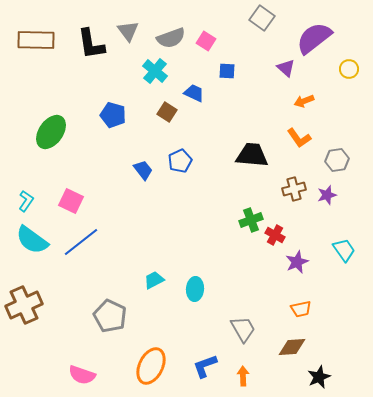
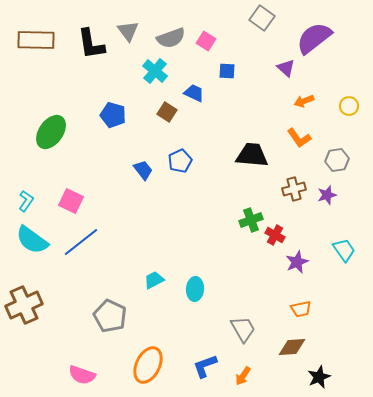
yellow circle at (349, 69): moved 37 px down
orange ellipse at (151, 366): moved 3 px left, 1 px up
orange arrow at (243, 376): rotated 144 degrees counterclockwise
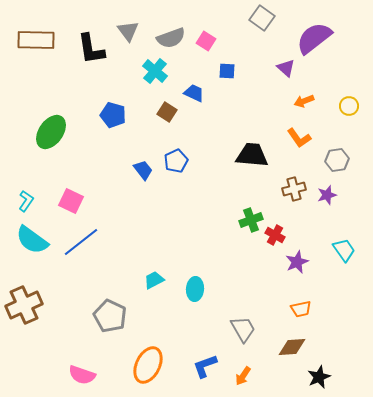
black L-shape at (91, 44): moved 5 px down
blue pentagon at (180, 161): moved 4 px left
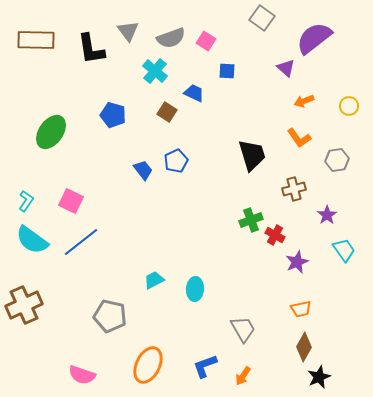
black trapezoid at (252, 155): rotated 68 degrees clockwise
purple star at (327, 195): moved 20 px down; rotated 18 degrees counterclockwise
gray pentagon at (110, 316): rotated 12 degrees counterclockwise
brown diamond at (292, 347): moved 12 px right; rotated 56 degrees counterclockwise
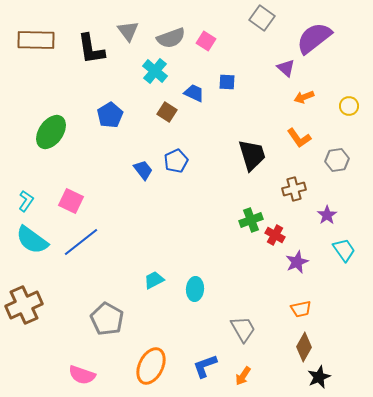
blue square at (227, 71): moved 11 px down
orange arrow at (304, 101): moved 4 px up
blue pentagon at (113, 115): moved 3 px left; rotated 25 degrees clockwise
gray pentagon at (110, 316): moved 3 px left, 3 px down; rotated 16 degrees clockwise
orange ellipse at (148, 365): moved 3 px right, 1 px down
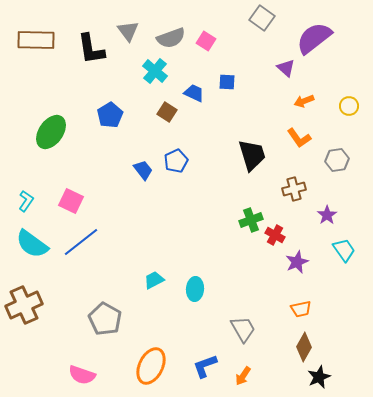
orange arrow at (304, 97): moved 4 px down
cyan semicircle at (32, 240): moved 4 px down
gray pentagon at (107, 319): moved 2 px left
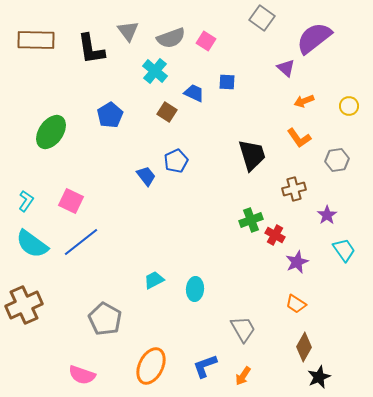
blue trapezoid at (143, 170): moved 3 px right, 6 px down
orange trapezoid at (301, 309): moved 5 px left, 5 px up; rotated 45 degrees clockwise
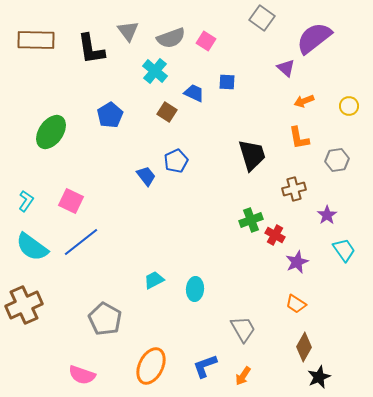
orange L-shape at (299, 138): rotated 25 degrees clockwise
cyan semicircle at (32, 244): moved 3 px down
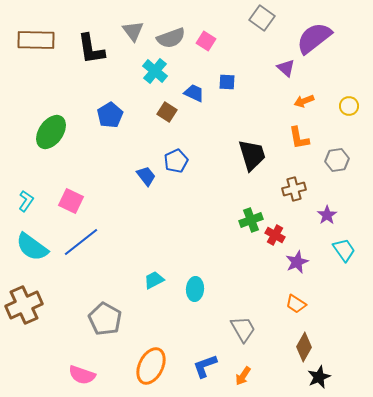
gray triangle at (128, 31): moved 5 px right
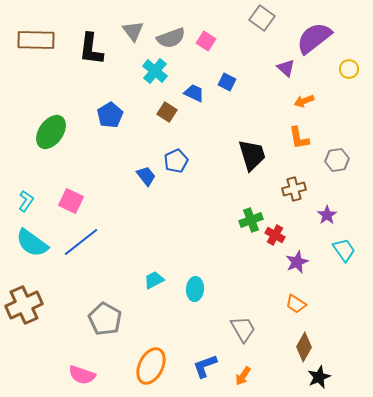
black L-shape at (91, 49): rotated 16 degrees clockwise
blue square at (227, 82): rotated 24 degrees clockwise
yellow circle at (349, 106): moved 37 px up
cyan semicircle at (32, 247): moved 4 px up
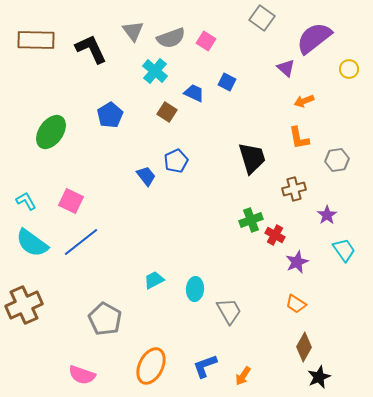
black L-shape at (91, 49): rotated 148 degrees clockwise
black trapezoid at (252, 155): moved 3 px down
cyan L-shape at (26, 201): rotated 65 degrees counterclockwise
gray trapezoid at (243, 329): moved 14 px left, 18 px up
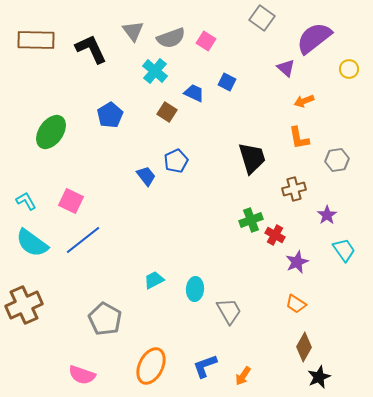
blue line at (81, 242): moved 2 px right, 2 px up
